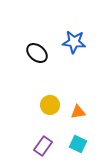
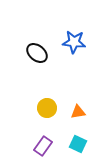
yellow circle: moved 3 px left, 3 px down
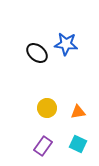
blue star: moved 8 px left, 2 px down
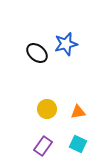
blue star: rotated 20 degrees counterclockwise
yellow circle: moved 1 px down
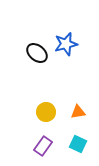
yellow circle: moved 1 px left, 3 px down
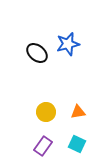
blue star: moved 2 px right
cyan square: moved 1 px left
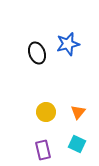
black ellipse: rotated 30 degrees clockwise
orange triangle: rotated 42 degrees counterclockwise
purple rectangle: moved 4 px down; rotated 48 degrees counterclockwise
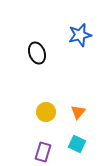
blue star: moved 12 px right, 9 px up
purple rectangle: moved 2 px down; rotated 30 degrees clockwise
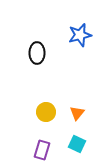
black ellipse: rotated 20 degrees clockwise
orange triangle: moved 1 px left, 1 px down
purple rectangle: moved 1 px left, 2 px up
